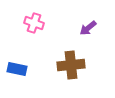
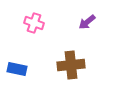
purple arrow: moved 1 px left, 6 px up
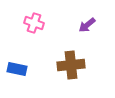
purple arrow: moved 3 px down
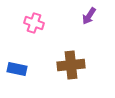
purple arrow: moved 2 px right, 9 px up; rotated 18 degrees counterclockwise
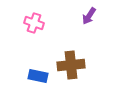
blue rectangle: moved 21 px right, 7 px down
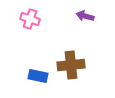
purple arrow: moved 4 px left; rotated 72 degrees clockwise
pink cross: moved 4 px left, 4 px up
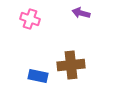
purple arrow: moved 4 px left, 3 px up
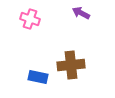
purple arrow: rotated 12 degrees clockwise
blue rectangle: moved 1 px down
